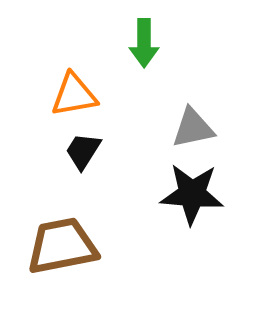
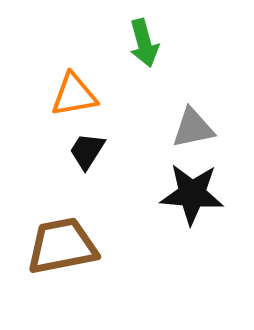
green arrow: rotated 15 degrees counterclockwise
black trapezoid: moved 4 px right
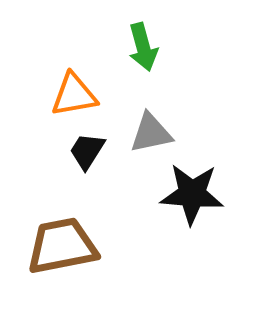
green arrow: moved 1 px left, 4 px down
gray triangle: moved 42 px left, 5 px down
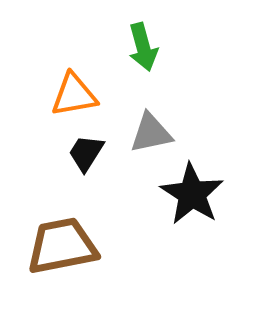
black trapezoid: moved 1 px left, 2 px down
black star: rotated 28 degrees clockwise
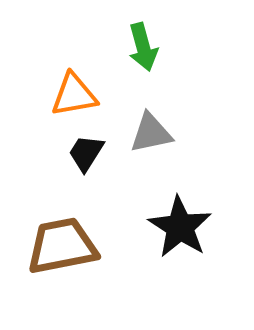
black star: moved 12 px left, 33 px down
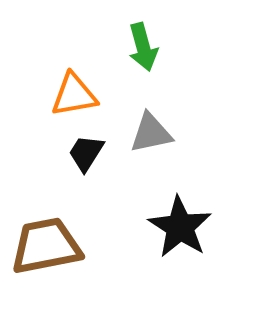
brown trapezoid: moved 16 px left
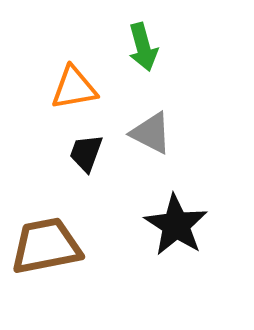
orange triangle: moved 7 px up
gray triangle: rotated 39 degrees clockwise
black trapezoid: rotated 12 degrees counterclockwise
black star: moved 4 px left, 2 px up
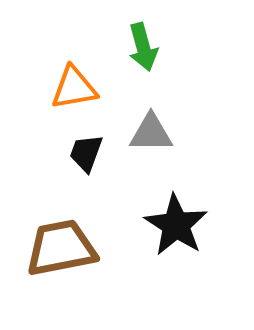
gray triangle: rotated 27 degrees counterclockwise
brown trapezoid: moved 15 px right, 2 px down
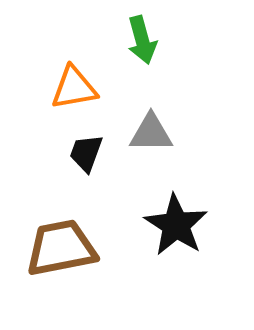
green arrow: moved 1 px left, 7 px up
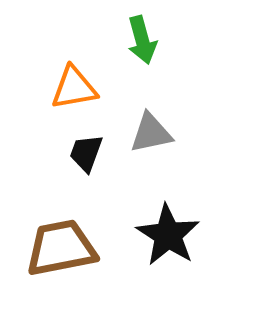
gray triangle: rotated 12 degrees counterclockwise
black star: moved 8 px left, 10 px down
